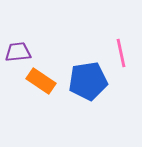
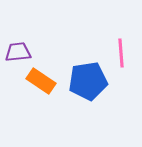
pink line: rotated 8 degrees clockwise
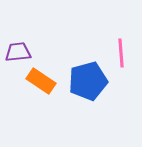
blue pentagon: rotated 6 degrees counterclockwise
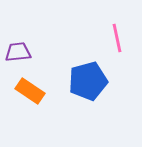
pink line: moved 4 px left, 15 px up; rotated 8 degrees counterclockwise
orange rectangle: moved 11 px left, 10 px down
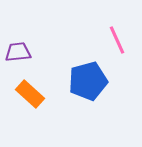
pink line: moved 2 px down; rotated 12 degrees counterclockwise
orange rectangle: moved 3 px down; rotated 8 degrees clockwise
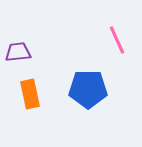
blue pentagon: moved 8 px down; rotated 15 degrees clockwise
orange rectangle: rotated 36 degrees clockwise
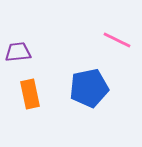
pink line: rotated 40 degrees counterclockwise
blue pentagon: moved 1 px right, 1 px up; rotated 12 degrees counterclockwise
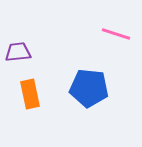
pink line: moved 1 px left, 6 px up; rotated 8 degrees counterclockwise
blue pentagon: rotated 18 degrees clockwise
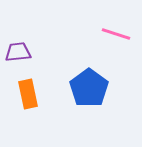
blue pentagon: rotated 30 degrees clockwise
orange rectangle: moved 2 px left
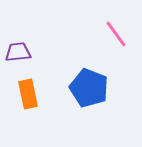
pink line: rotated 36 degrees clockwise
blue pentagon: rotated 15 degrees counterclockwise
